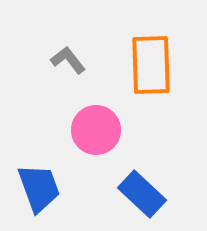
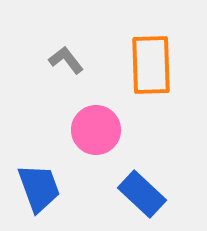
gray L-shape: moved 2 px left
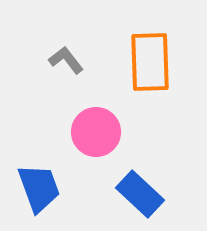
orange rectangle: moved 1 px left, 3 px up
pink circle: moved 2 px down
blue rectangle: moved 2 px left
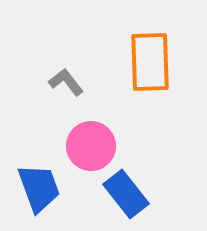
gray L-shape: moved 22 px down
pink circle: moved 5 px left, 14 px down
blue rectangle: moved 14 px left; rotated 9 degrees clockwise
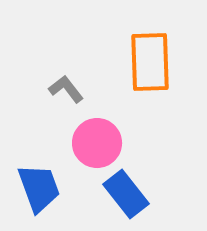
gray L-shape: moved 7 px down
pink circle: moved 6 px right, 3 px up
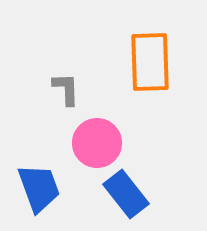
gray L-shape: rotated 36 degrees clockwise
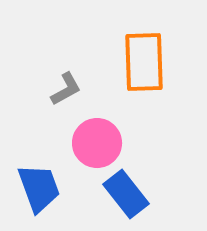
orange rectangle: moved 6 px left
gray L-shape: rotated 63 degrees clockwise
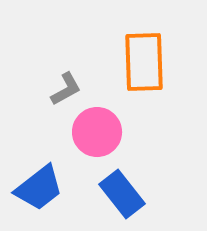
pink circle: moved 11 px up
blue trapezoid: rotated 72 degrees clockwise
blue rectangle: moved 4 px left
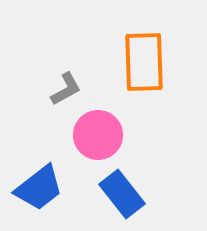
pink circle: moved 1 px right, 3 px down
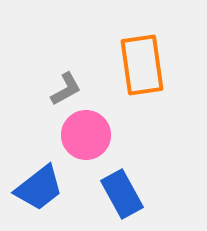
orange rectangle: moved 2 px left, 3 px down; rotated 6 degrees counterclockwise
pink circle: moved 12 px left
blue rectangle: rotated 9 degrees clockwise
